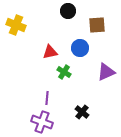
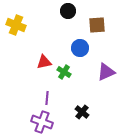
red triangle: moved 6 px left, 10 px down
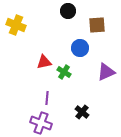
purple cross: moved 1 px left, 1 px down
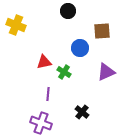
brown square: moved 5 px right, 6 px down
purple line: moved 1 px right, 4 px up
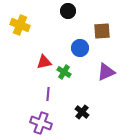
yellow cross: moved 4 px right
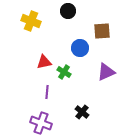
yellow cross: moved 11 px right, 4 px up
purple line: moved 1 px left, 2 px up
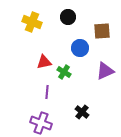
black circle: moved 6 px down
yellow cross: moved 1 px right, 1 px down
purple triangle: moved 1 px left, 1 px up
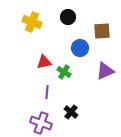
black cross: moved 11 px left
